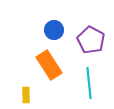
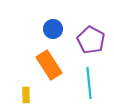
blue circle: moved 1 px left, 1 px up
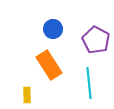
purple pentagon: moved 5 px right
yellow rectangle: moved 1 px right
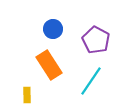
cyan line: moved 2 px right, 2 px up; rotated 40 degrees clockwise
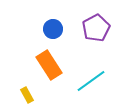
purple pentagon: moved 12 px up; rotated 16 degrees clockwise
cyan line: rotated 20 degrees clockwise
yellow rectangle: rotated 28 degrees counterclockwise
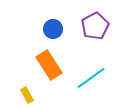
purple pentagon: moved 1 px left, 2 px up
cyan line: moved 3 px up
